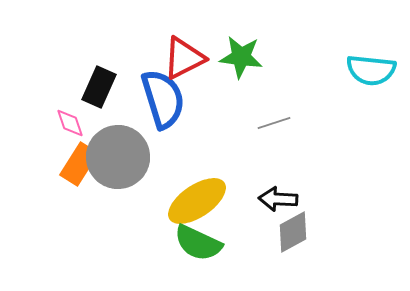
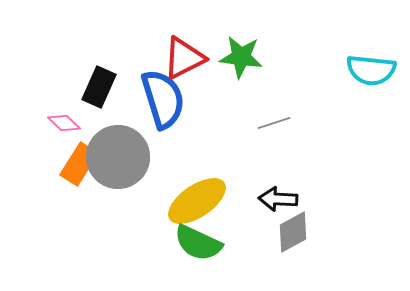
pink diamond: moved 6 px left; rotated 28 degrees counterclockwise
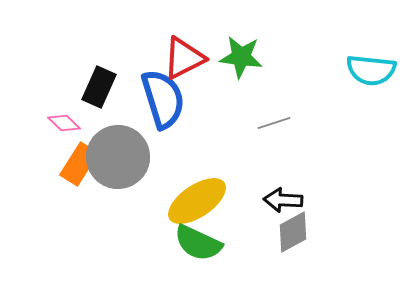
black arrow: moved 5 px right, 1 px down
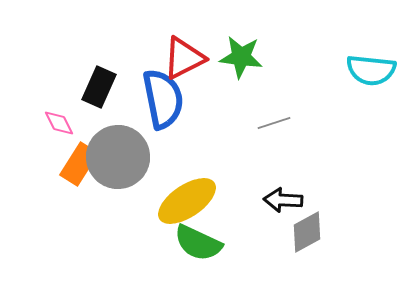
blue semicircle: rotated 6 degrees clockwise
pink diamond: moved 5 px left; rotated 20 degrees clockwise
yellow ellipse: moved 10 px left
gray diamond: moved 14 px right
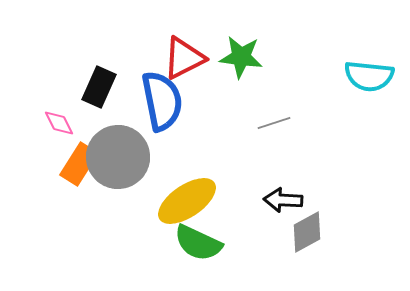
cyan semicircle: moved 2 px left, 6 px down
blue semicircle: moved 1 px left, 2 px down
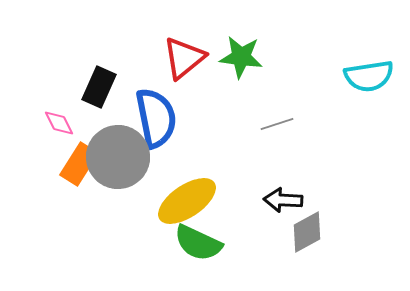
red triangle: rotated 12 degrees counterclockwise
cyan semicircle: rotated 15 degrees counterclockwise
blue semicircle: moved 6 px left, 17 px down
gray line: moved 3 px right, 1 px down
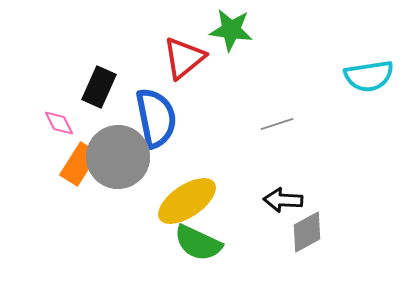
green star: moved 10 px left, 27 px up
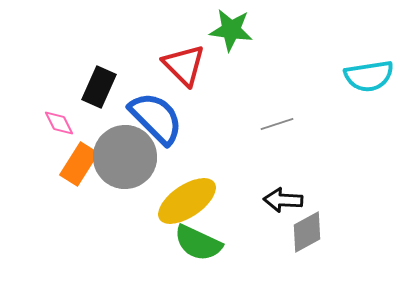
red triangle: moved 7 px down; rotated 36 degrees counterclockwise
blue semicircle: rotated 34 degrees counterclockwise
gray circle: moved 7 px right
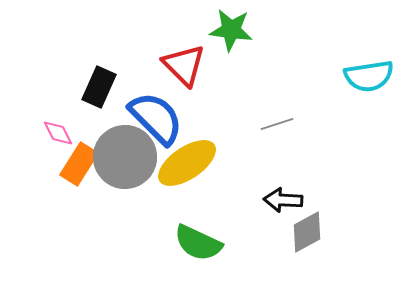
pink diamond: moved 1 px left, 10 px down
yellow ellipse: moved 38 px up
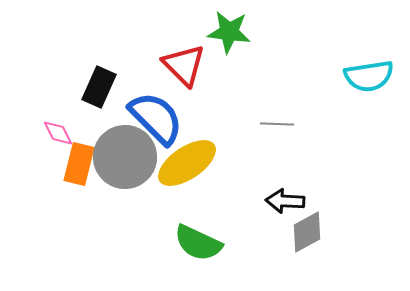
green star: moved 2 px left, 2 px down
gray line: rotated 20 degrees clockwise
orange rectangle: rotated 18 degrees counterclockwise
black arrow: moved 2 px right, 1 px down
